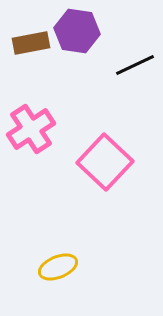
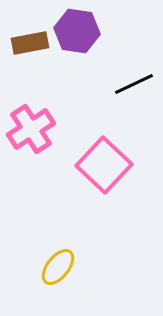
brown rectangle: moved 1 px left
black line: moved 1 px left, 19 px down
pink square: moved 1 px left, 3 px down
yellow ellipse: rotated 30 degrees counterclockwise
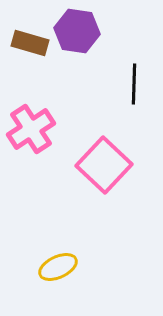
brown rectangle: rotated 27 degrees clockwise
black line: rotated 63 degrees counterclockwise
yellow ellipse: rotated 27 degrees clockwise
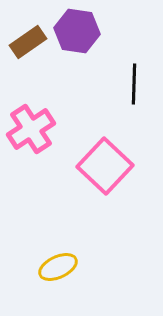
brown rectangle: moved 2 px left, 1 px up; rotated 51 degrees counterclockwise
pink square: moved 1 px right, 1 px down
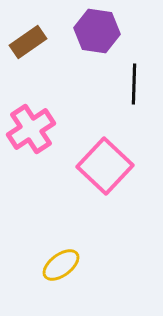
purple hexagon: moved 20 px right
yellow ellipse: moved 3 px right, 2 px up; rotated 12 degrees counterclockwise
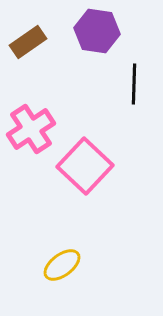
pink square: moved 20 px left
yellow ellipse: moved 1 px right
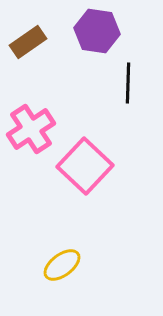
black line: moved 6 px left, 1 px up
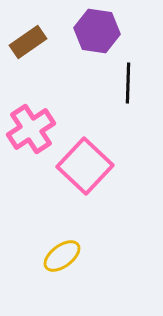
yellow ellipse: moved 9 px up
